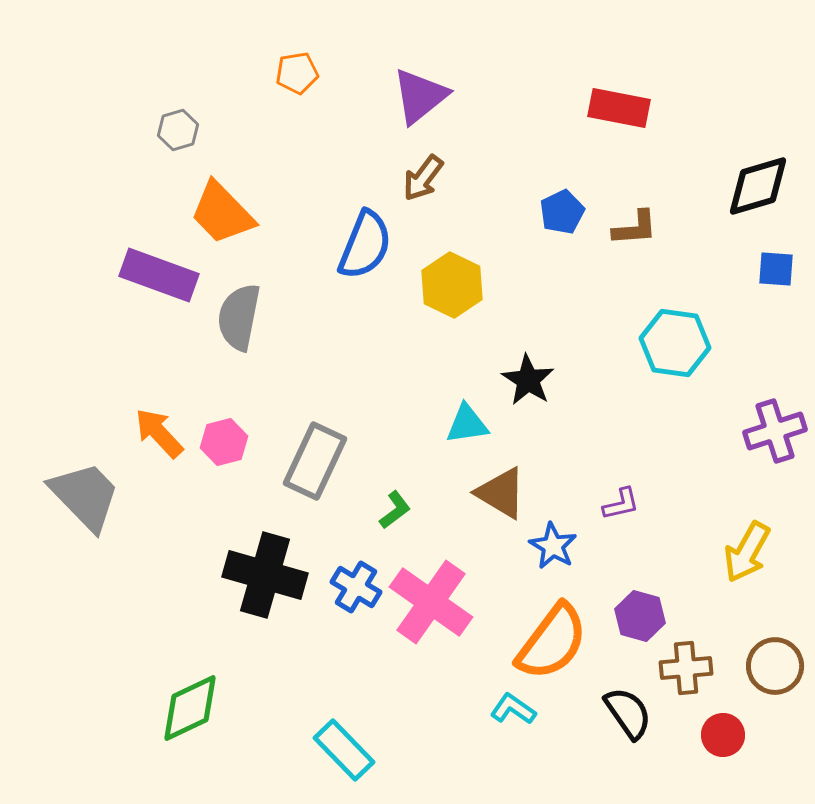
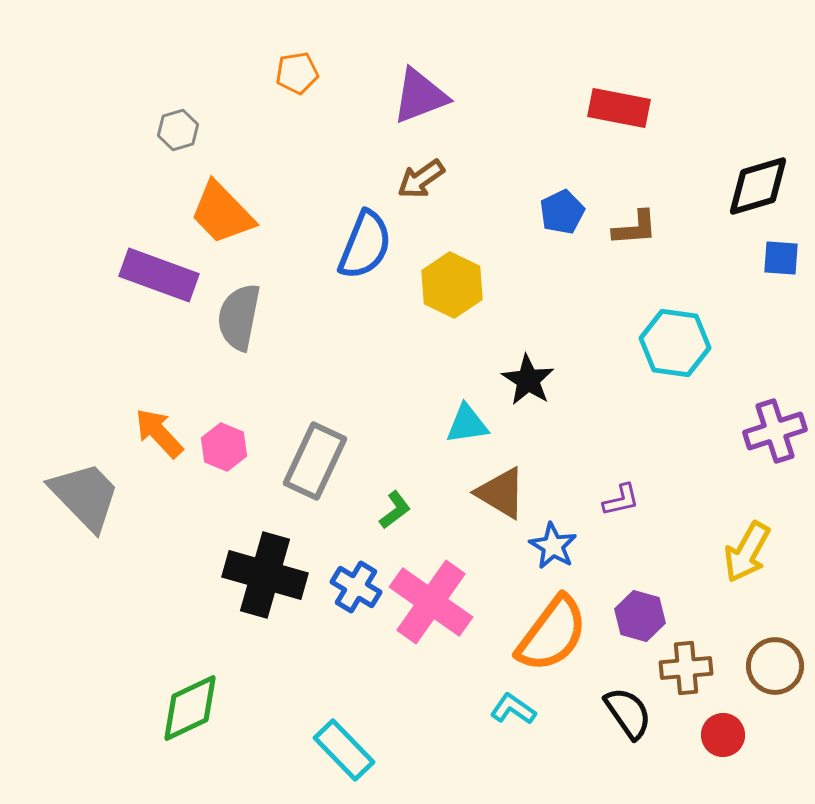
purple triangle: rotated 18 degrees clockwise
brown arrow: moved 2 px left, 1 px down; rotated 18 degrees clockwise
blue square: moved 5 px right, 11 px up
pink hexagon: moved 5 px down; rotated 24 degrees counterclockwise
purple L-shape: moved 4 px up
orange semicircle: moved 8 px up
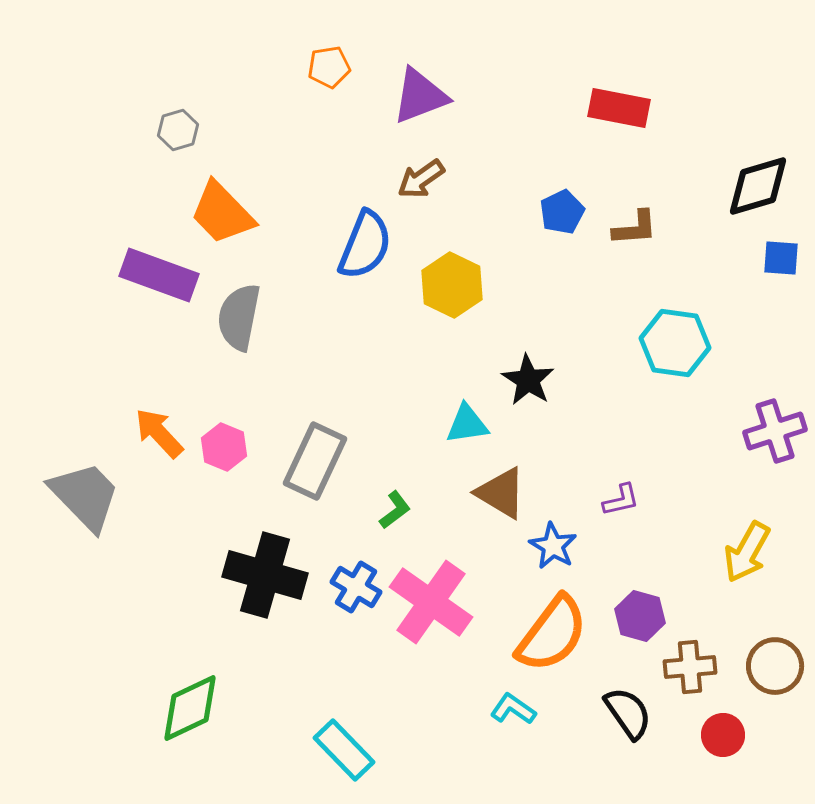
orange pentagon: moved 32 px right, 6 px up
brown cross: moved 4 px right, 1 px up
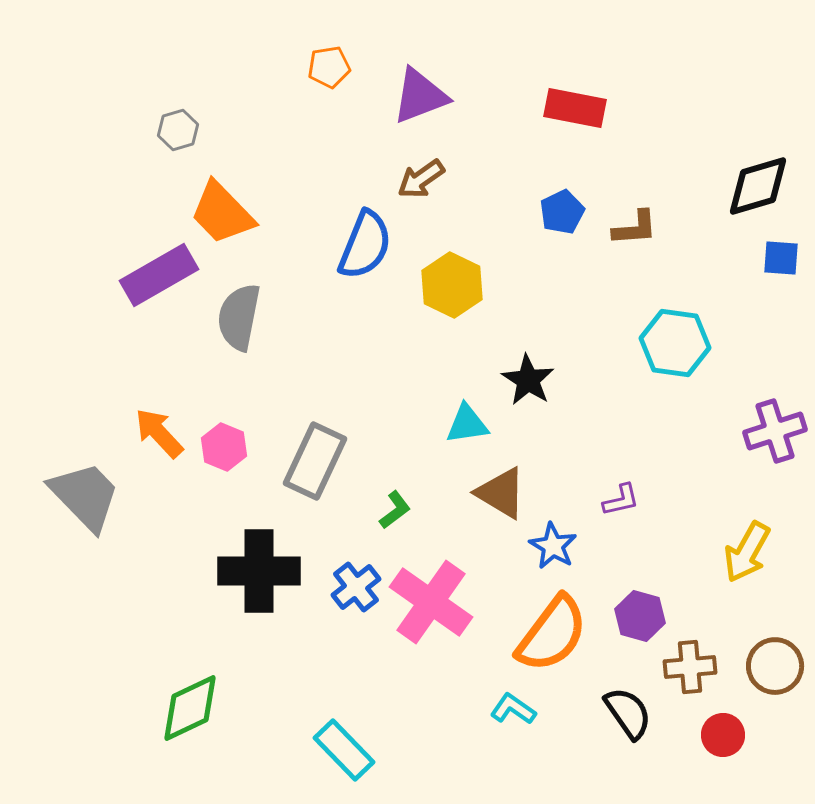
red rectangle: moved 44 px left
purple rectangle: rotated 50 degrees counterclockwise
black cross: moved 6 px left, 4 px up; rotated 16 degrees counterclockwise
blue cross: rotated 21 degrees clockwise
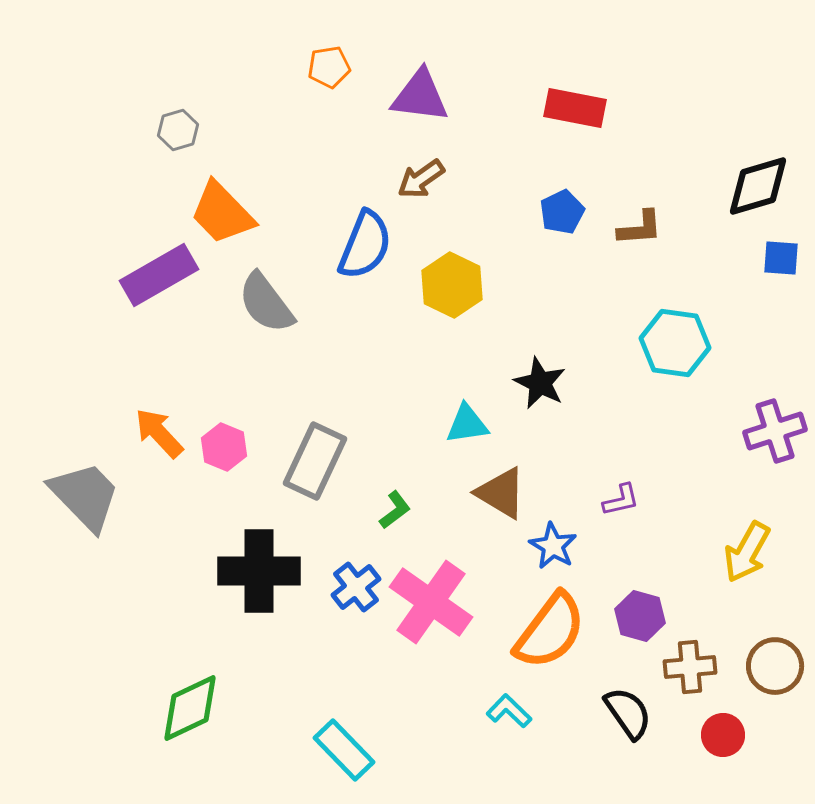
purple triangle: rotated 28 degrees clockwise
brown L-shape: moved 5 px right
gray semicircle: moved 27 px right, 14 px up; rotated 48 degrees counterclockwise
black star: moved 12 px right, 3 px down; rotated 6 degrees counterclockwise
orange semicircle: moved 2 px left, 3 px up
cyan L-shape: moved 4 px left, 2 px down; rotated 9 degrees clockwise
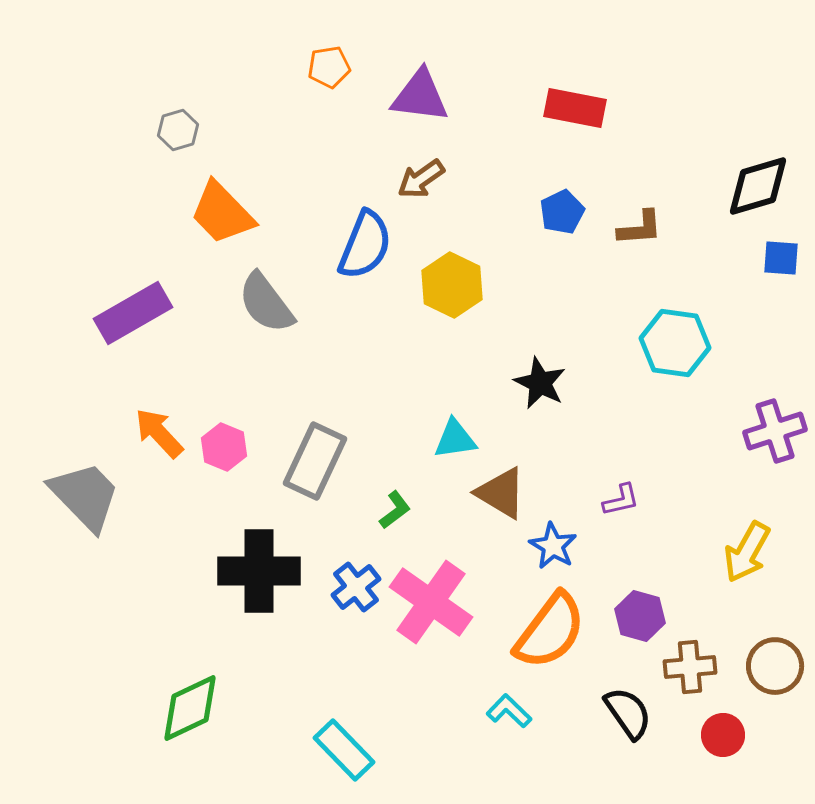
purple rectangle: moved 26 px left, 38 px down
cyan triangle: moved 12 px left, 15 px down
